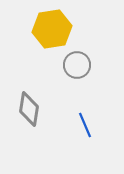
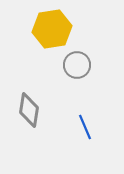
gray diamond: moved 1 px down
blue line: moved 2 px down
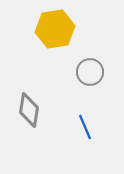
yellow hexagon: moved 3 px right
gray circle: moved 13 px right, 7 px down
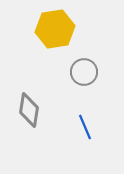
gray circle: moved 6 px left
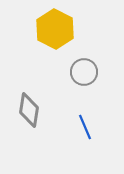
yellow hexagon: rotated 24 degrees counterclockwise
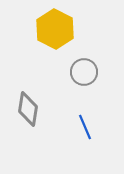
gray diamond: moved 1 px left, 1 px up
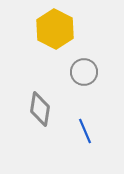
gray diamond: moved 12 px right
blue line: moved 4 px down
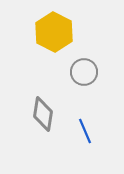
yellow hexagon: moved 1 px left, 3 px down
gray diamond: moved 3 px right, 5 px down
